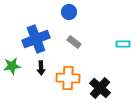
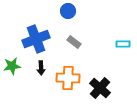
blue circle: moved 1 px left, 1 px up
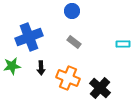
blue circle: moved 4 px right
blue cross: moved 7 px left, 2 px up
orange cross: rotated 20 degrees clockwise
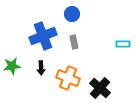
blue circle: moved 3 px down
blue cross: moved 14 px right, 1 px up
gray rectangle: rotated 40 degrees clockwise
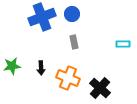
blue cross: moved 1 px left, 19 px up
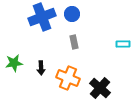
green star: moved 2 px right, 3 px up
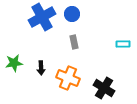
blue cross: rotated 8 degrees counterclockwise
black cross: moved 4 px right; rotated 10 degrees counterclockwise
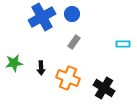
gray rectangle: rotated 48 degrees clockwise
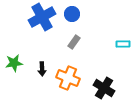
black arrow: moved 1 px right, 1 px down
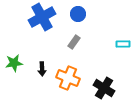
blue circle: moved 6 px right
